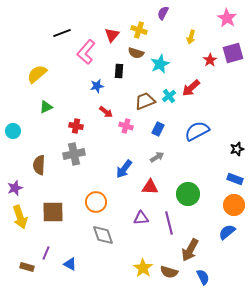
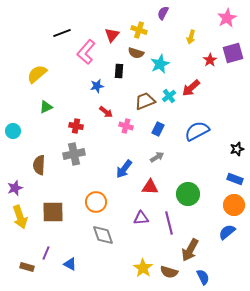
pink star at (227, 18): rotated 12 degrees clockwise
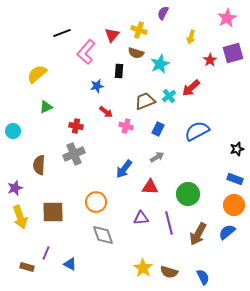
gray cross at (74, 154): rotated 10 degrees counterclockwise
brown arrow at (190, 250): moved 8 px right, 16 px up
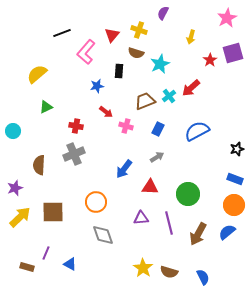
yellow arrow at (20, 217): rotated 115 degrees counterclockwise
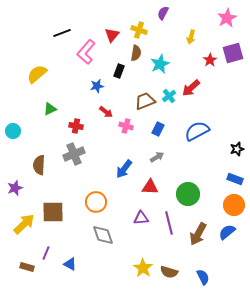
brown semicircle at (136, 53): rotated 98 degrees counterclockwise
black rectangle at (119, 71): rotated 16 degrees clockwise
green triangle at (46, 107): moved 4 px right, 2 px down
yellow arrow at (20, 217): moved 4 px right, 7 px down
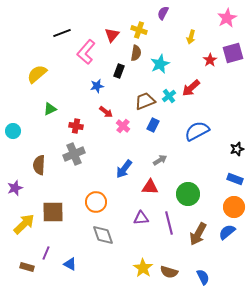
pink cross at (126, 126): moved 3 px left; rotated 24 degrees clockwise
blue rectangle at (158, 129): moved 5 px left, 4 px up
gray arrow at (157, 157): moved 3 px right, 3 px down
orange circle at (234, 205): moved 2 px down
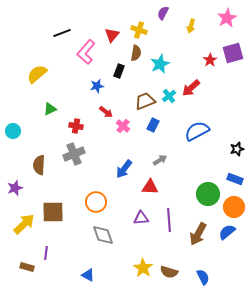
yellow arrow at (191, 37): moved 11 px up
green circle at (188, 194): moved 20 px right
purple line at (169, 223): moved 3 px up; rotated 10 degrees clockwise
purple line at (46, 253): rotated 16 degrees counterclockwise
blue triangle at (70, 264): moved 18 px right, 11 px down
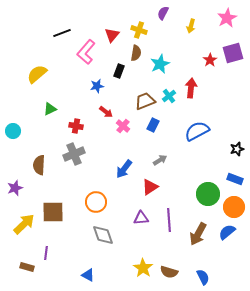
red arrow at (191, 88): rotated 138 degrees clockwise
red triangle at (150, 187): rotated 36 degrees counterclockwise
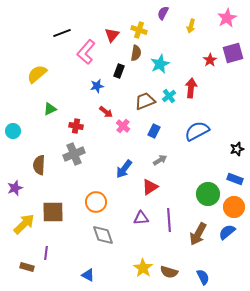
blue rectangle at (153, 125): moved 1 px right, 6 px down
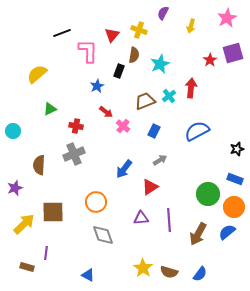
pink L-shape at (86, 52): moved 2 px right, 1 px up; rotated 140 degrees clockwise
brown semicircle at (136, 53): moved 2 px left, 2 px down
blue star at (97, 86): rotated 16 degrees counterclockwise
blue semicircle at (203, 277): moved 3 px left, 3 px up; rotated 63 degrees clockwise
